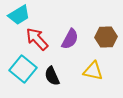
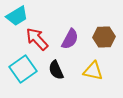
cyan trapezoid: moved 2 px left, 1 px down
brown hexagon: moved 2 px left
cyan square: rotated 16 degrees clockwise
black semicircle: moved 4 px right, 6 px up
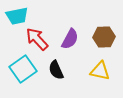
cyan trapezoid: rotated 20 degrees clockwise
yellow triangle: moved 7 px right
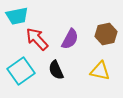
brown hexagon: moved 2 px right, 3 px up; rotated 10 degrees counterclockwise
cyan square: moved 2 px left, 2 px down
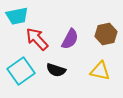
black semicircle: rotated 48 degrees counterclockwise
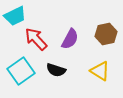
cyan trapezoid: moved 2 px left; rotated 15 degrees counterclockwise
red arrow: moved 1 px left
yellow triangle: rotated 20 degrees clockwise
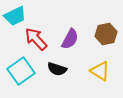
black semicircle: moved 1 px right, 1 px up
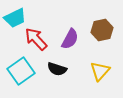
cyan trapezoid: moved 2 px down
brown hexagon: moved 4 px left, 4 px up
yellow triangle: rotated 40 degrees clockwise
